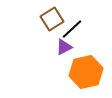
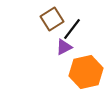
black line: rotated 10 degrees counterclockwise
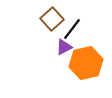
brown square: rotated 10 degrees counterclockwise
orange hexagon: moved 9 px up
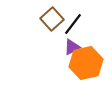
black line: moved 1 px right, 5 px up
purple triangle: moved 8 px right
